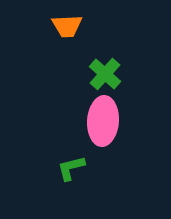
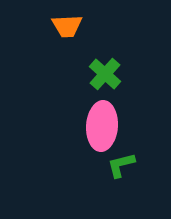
pink ellipse: moved 1 px left, 5 px down
green L-shape: moved 50 px right, 3 px up
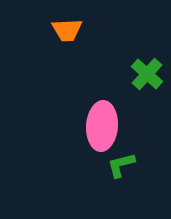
orange trapezoid: moved 4 px down
green cross: moved 42 px right
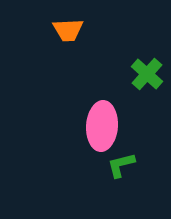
orange trapezoid: moved 1 px right
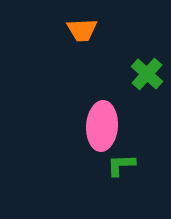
orange trapezoid: moved 14 px right
green L-shape: rotated 12 degrees clockwise
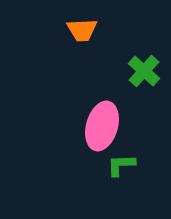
green cross: moved 3 px left, 3 px up
pink ellipse: rotated 12 degrees clockwise
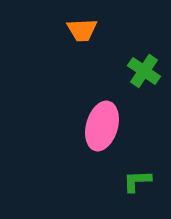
green cross: rotated 8 degrees counterclockwise
green L-shape: moved 16 px right, 16 px down
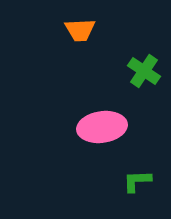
orange trapezoid: moved 2 px left
pink ellipse: moved 1 px down; rotated 66 degrees clockwise
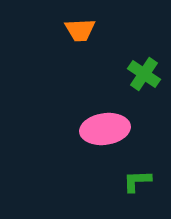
green cross: moved 3 px down
pink ellipse: moved 3 px right, 2 px down
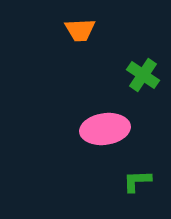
green cross: moved 1 px left, 1 px down
